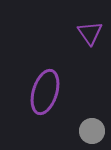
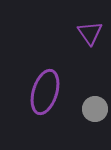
gray circle: moved 3 px right, 22 px up
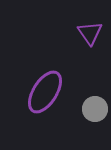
purple ellipse: rotated 15 degrees clockwise
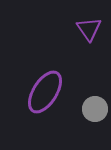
purple triangle: moved 1 px left, 4 px up
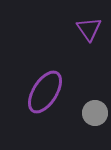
gray circle: moved 4 px down
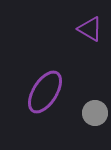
purple triangle: moved 1 px right; rotated 24 degrees counterclockwise
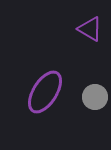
gray circle: moved 16 px up
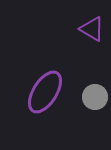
purple triangle: moved 2 px right
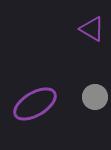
purple ellipse: moved 10 px left, 12 px down; rotated 27 degrees clockwise
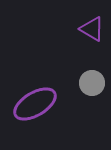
gray circle: moved 3 px left, 14 px up
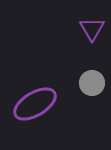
purple triangle: rotated 28 degrees clockwise
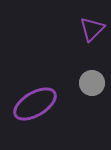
purple triangle: rotated 16 degrees clockwise
